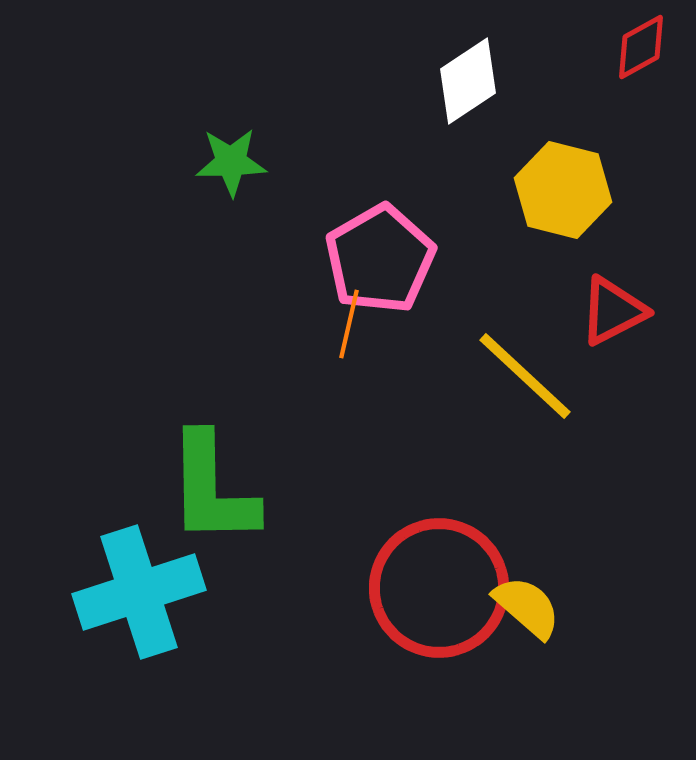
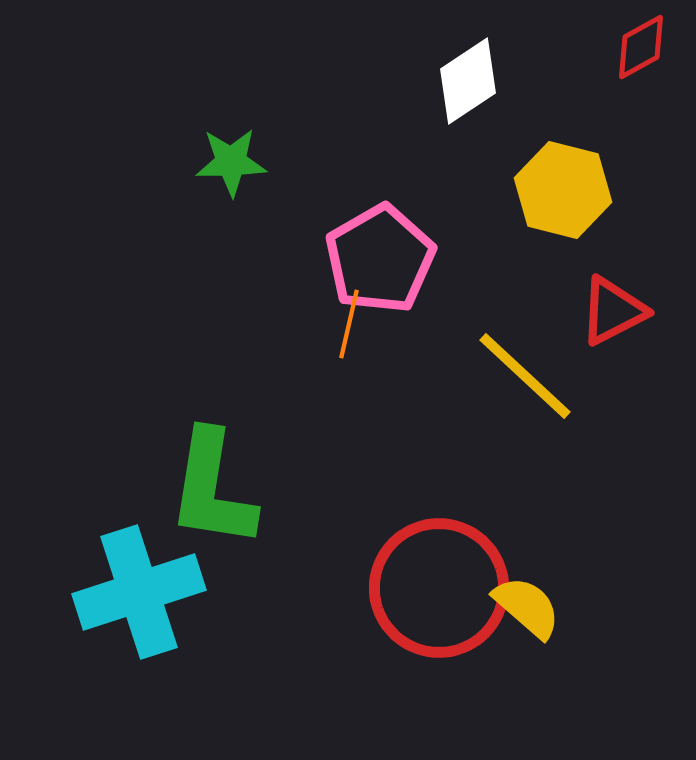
green L-shape: rotated 10 degrees clockwise
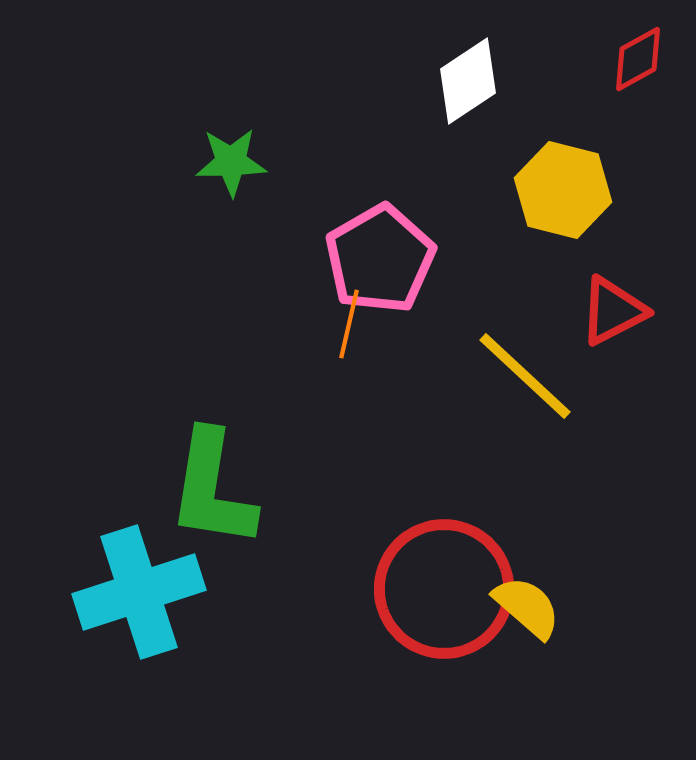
red diamond: moved 3 px left, 12 px down
red circle: moved 5 px right, 1 px down
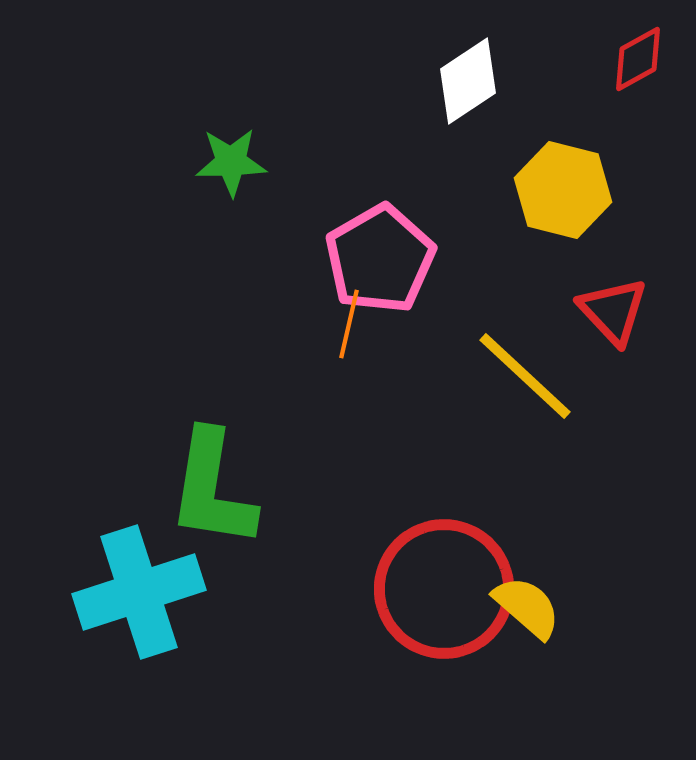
red triangle: rotated 46 degrees counterclockwise
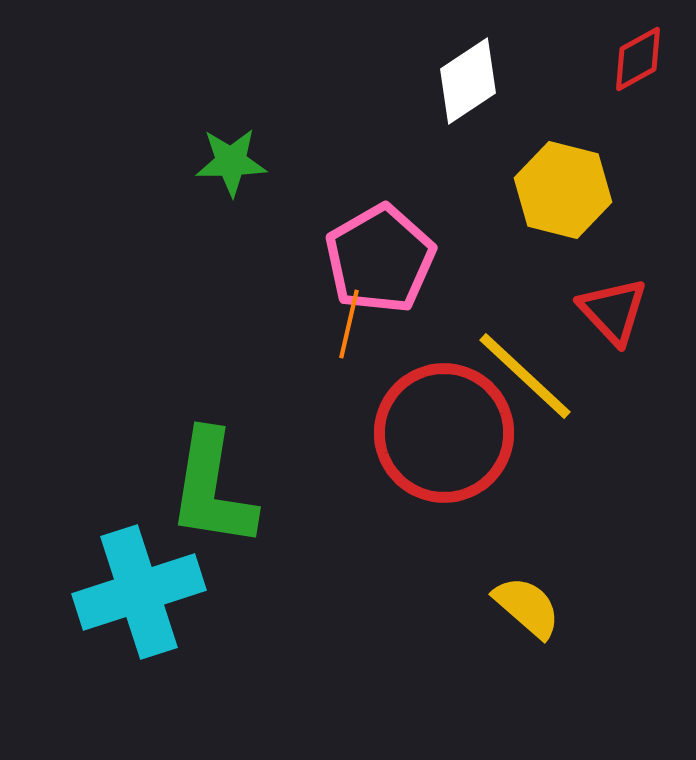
red circle: moved 156 px up
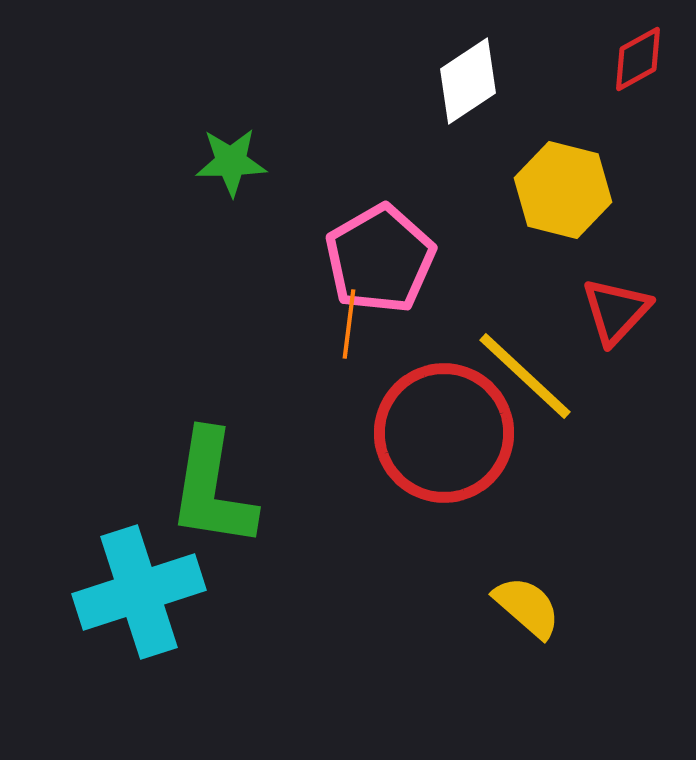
red triangle: moved 3 px right; rotated 26 degrees clockwise
orange line: rotated 6 degrees counterclockwise
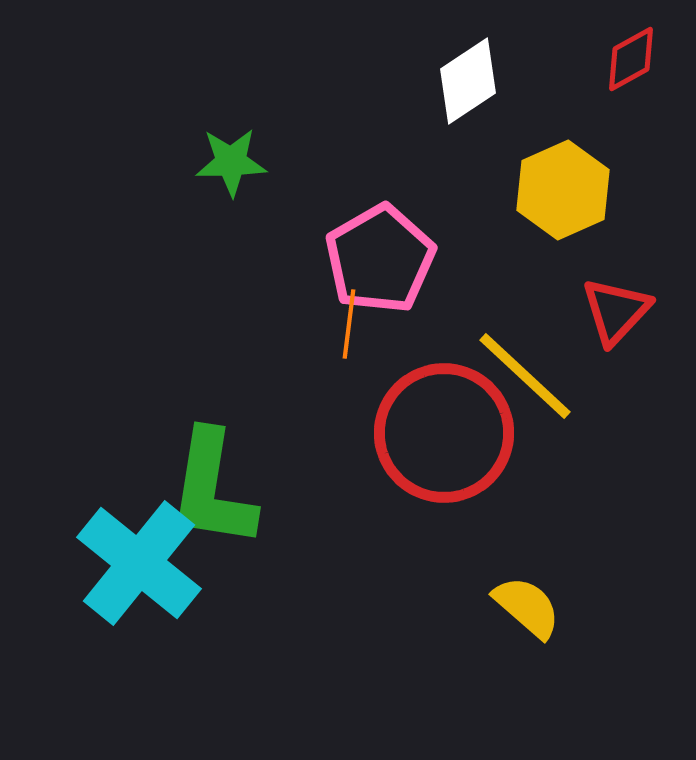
red diamond: moved 7 px left
yellow hexagon: rotated 22 degrees clockwise
cyan cross: moved 29 px up; rotated 33 degrees counterclockwise
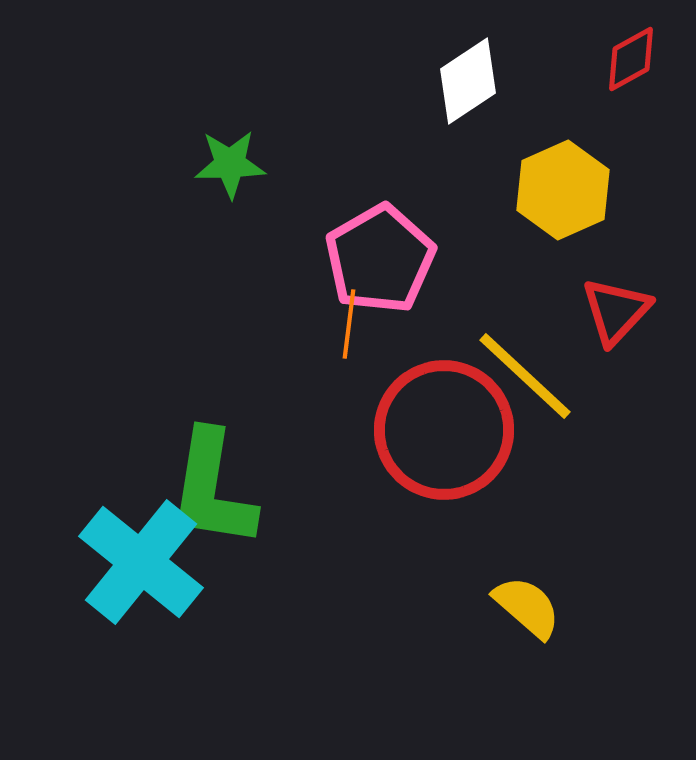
green star: moved 1 px left, 2 px down
red circle: moved 3 px up
cyan cross: moved 2 px right, 1 px up
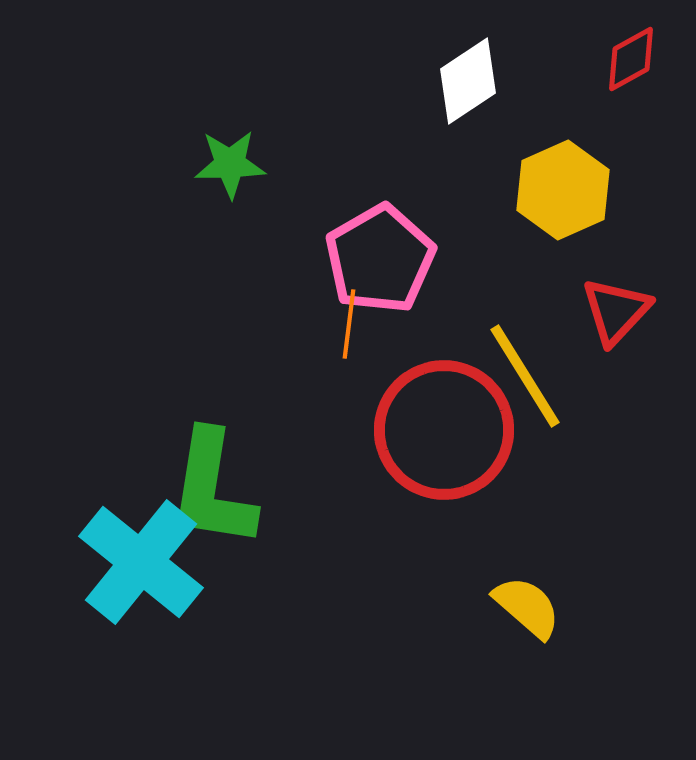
yellow line: rotated 15 degrees clockwise
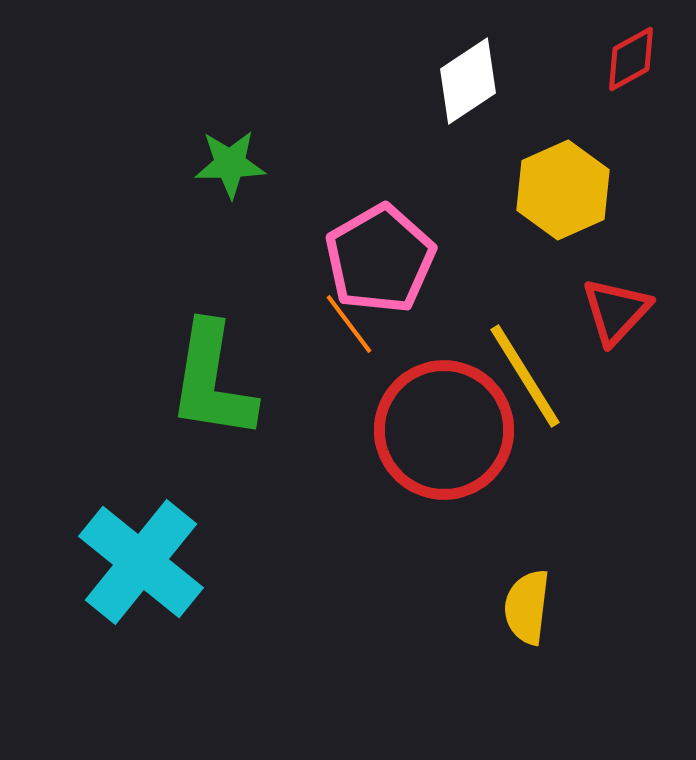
orange line: rotated 44 degrees counterclockwise
green L-shape: moved 108 px up
yellow semicircle: rotated 124 degrees counterclockwise
